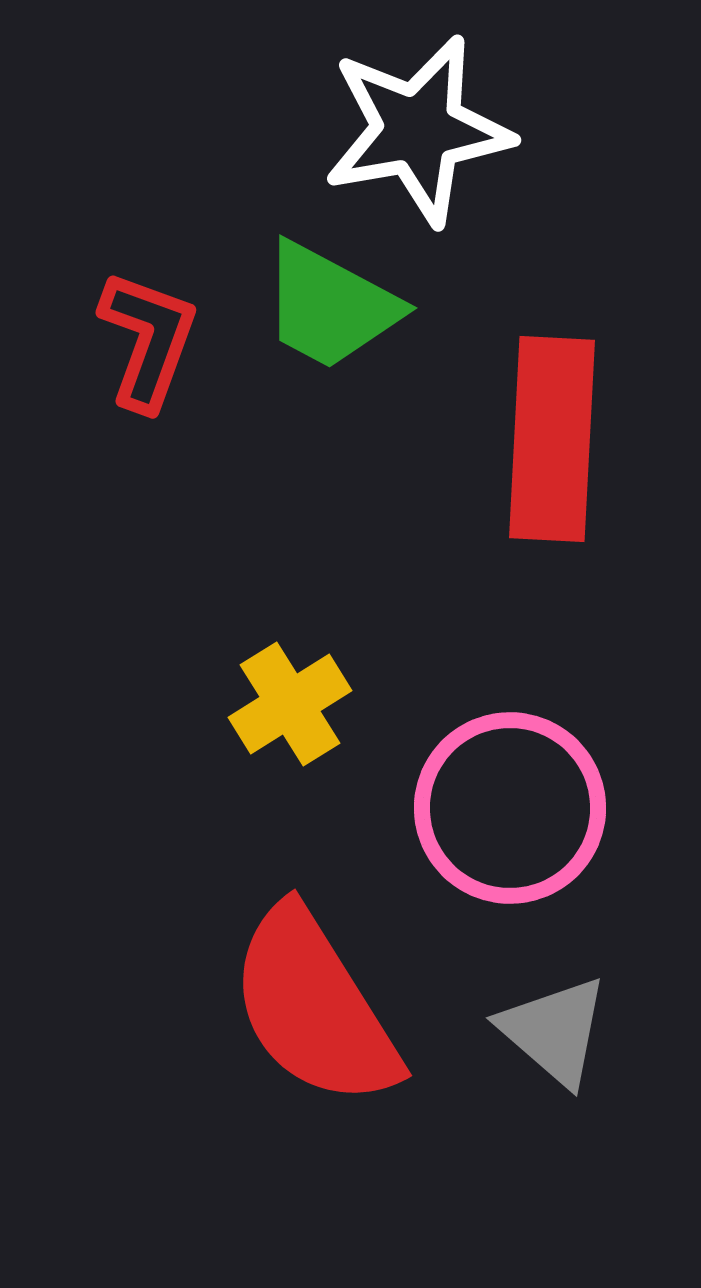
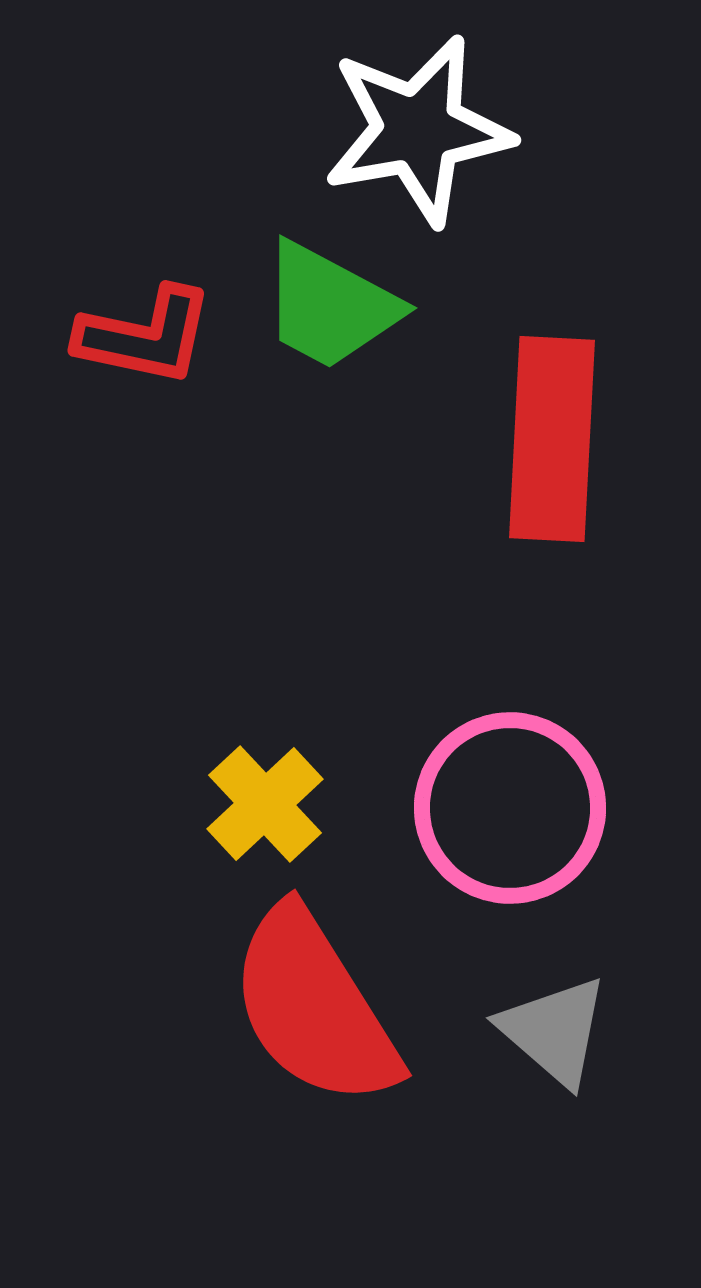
red L-shape: moved 3 px left, 4 px up; rotated 82 degrees clockwise
yellow cross: moved 25 px left, 100 px down; rotated 11 degrees counterclockwise
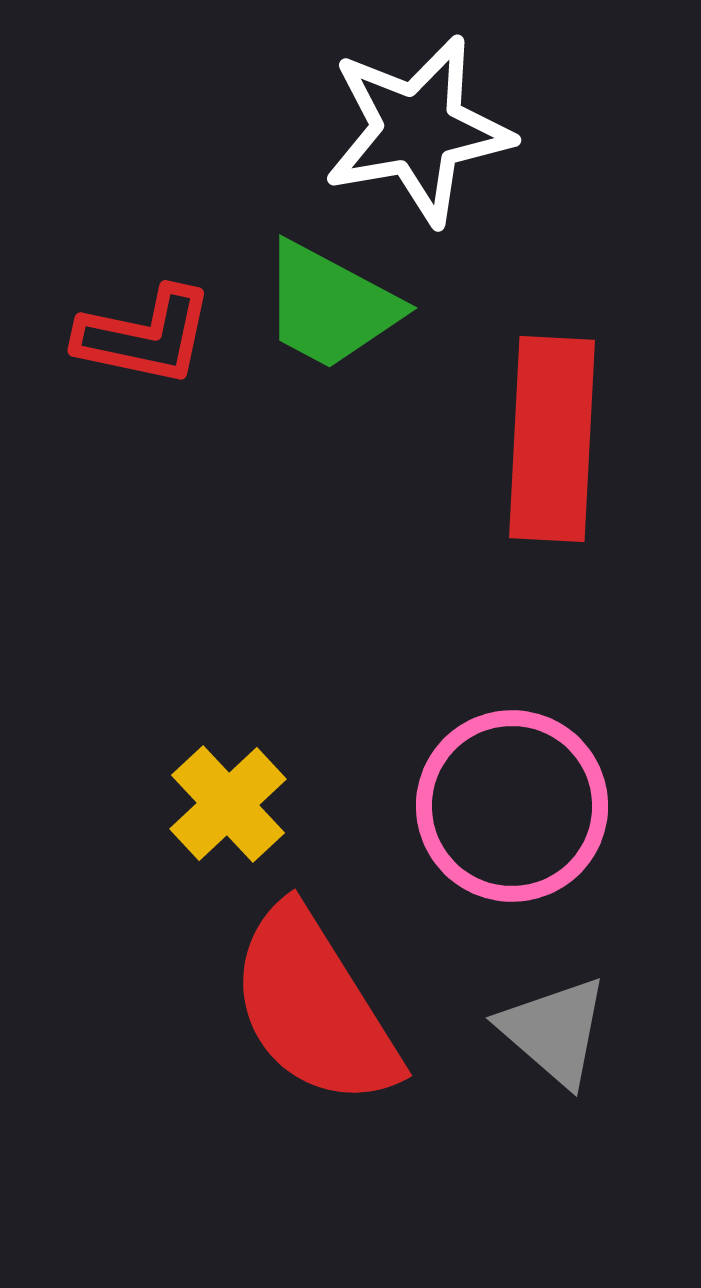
yellow cross: moved 37 px left
pink circle: moved 2 px right, 2 px up
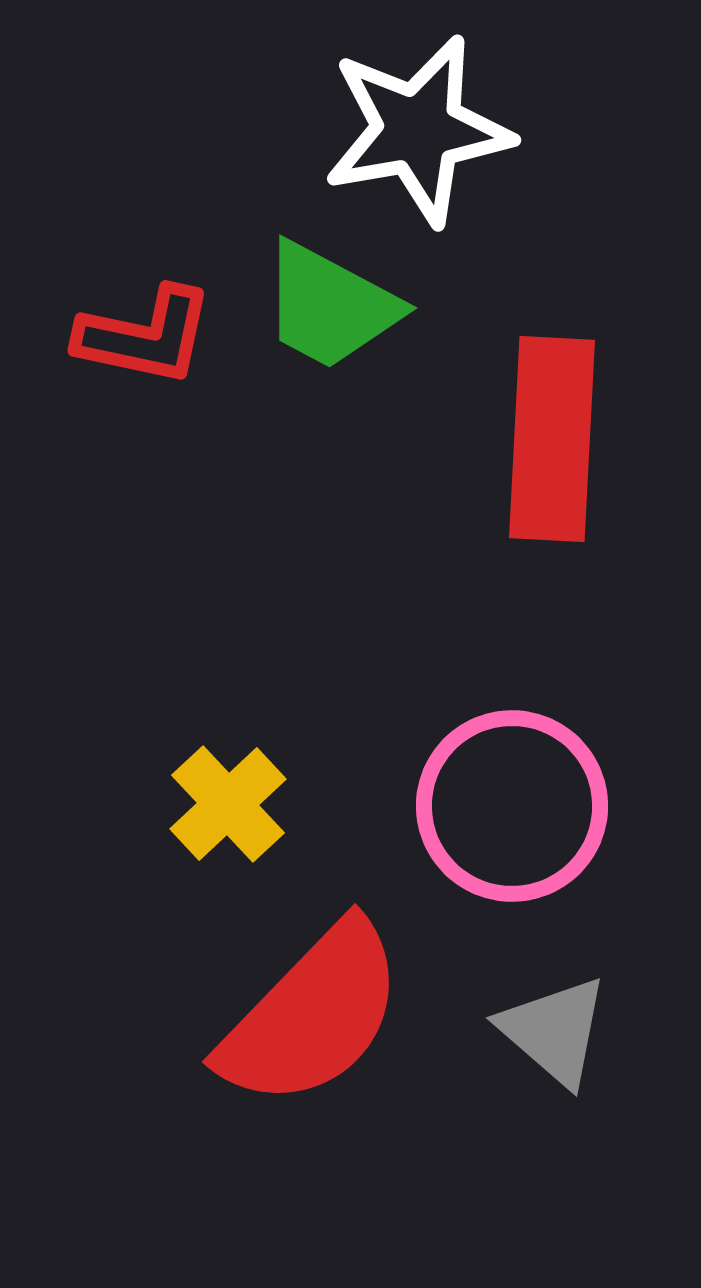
red semicircle: moved 2 px left, 8 px down; rotated 104 degrees counterclockwise
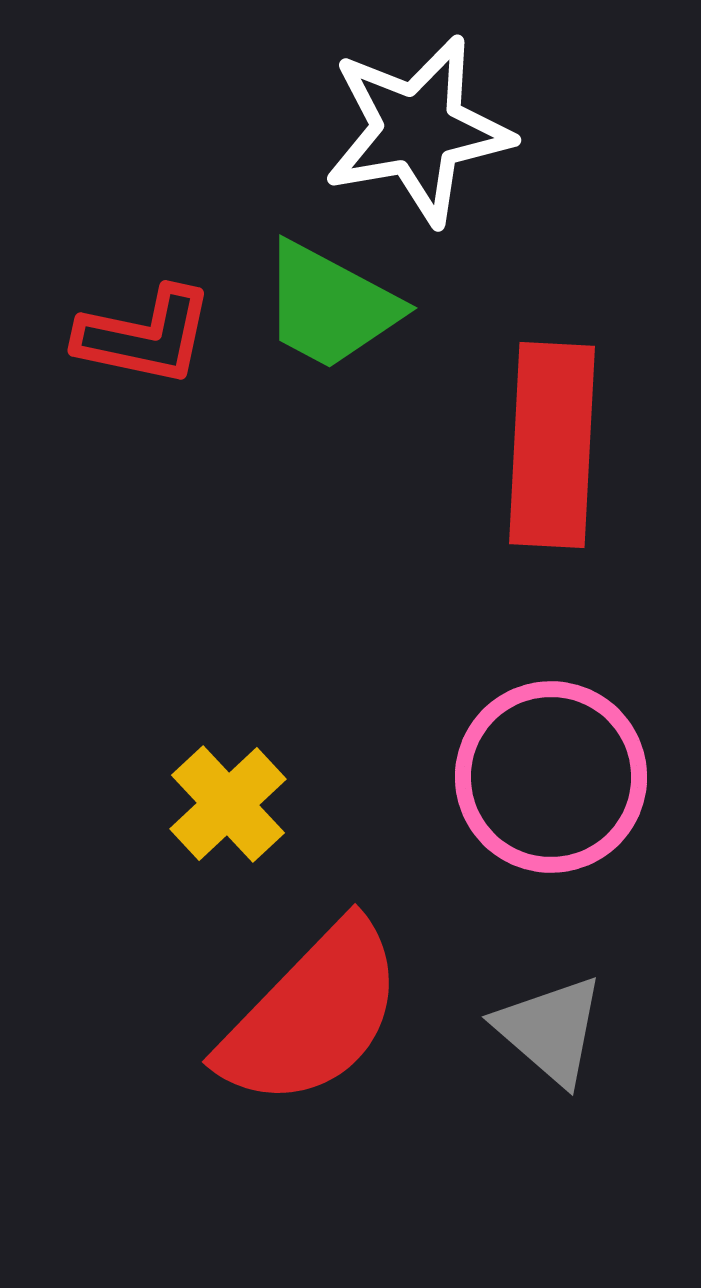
red rectangle: moved 6 px down
pink circle: moved 39 px right, 29 px up
gray triangle: moved 4 px left, 1 px up
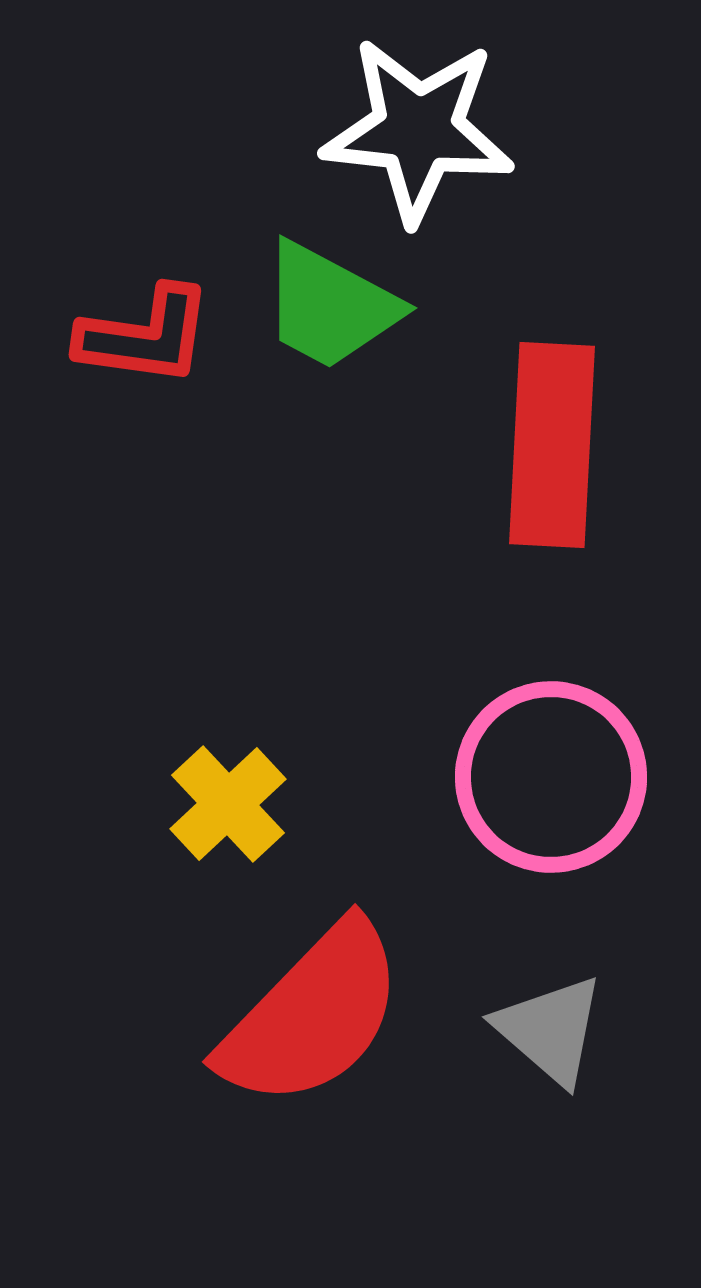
white star: rotated 16 degrees clockwise
red L-shape: rotated 4 degrees counterclockwise
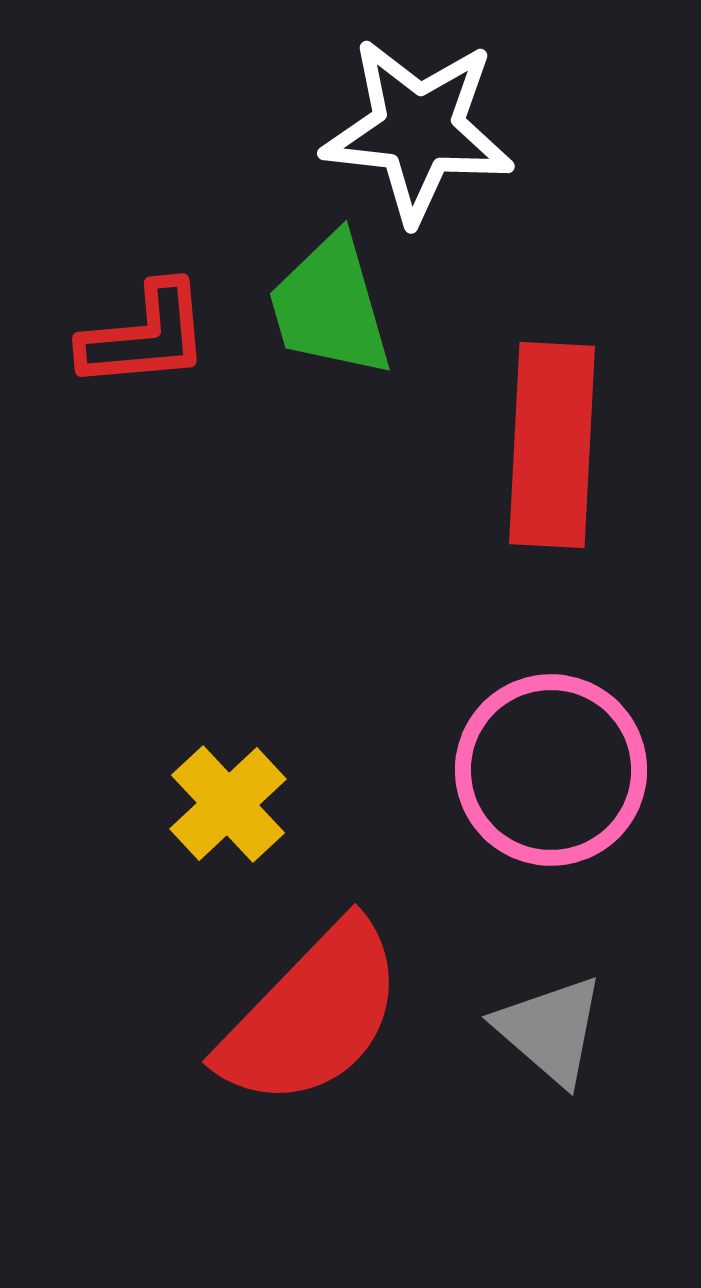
green trapezoid: rotated 46 degrees clockwise
red L-shape: rotated 13 degrees counterclockwise
pink circle: moved 7 px up
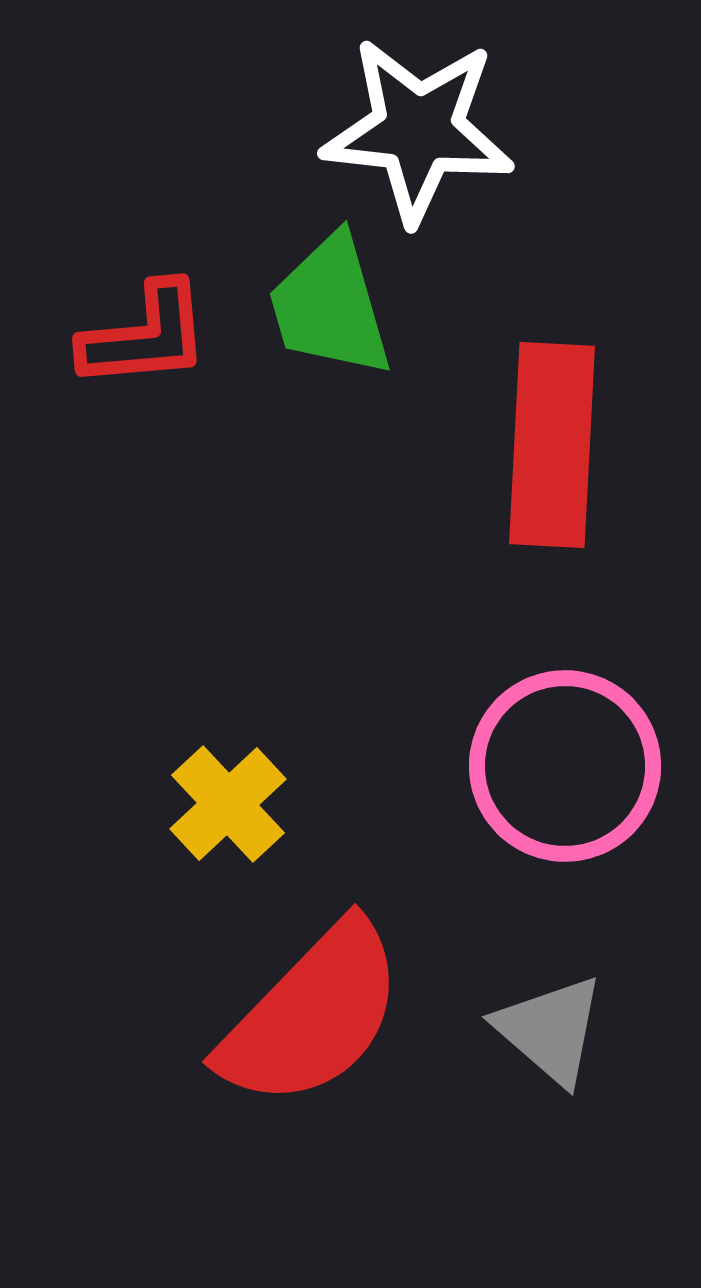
pink circle: moved 14 px right, 4 px up
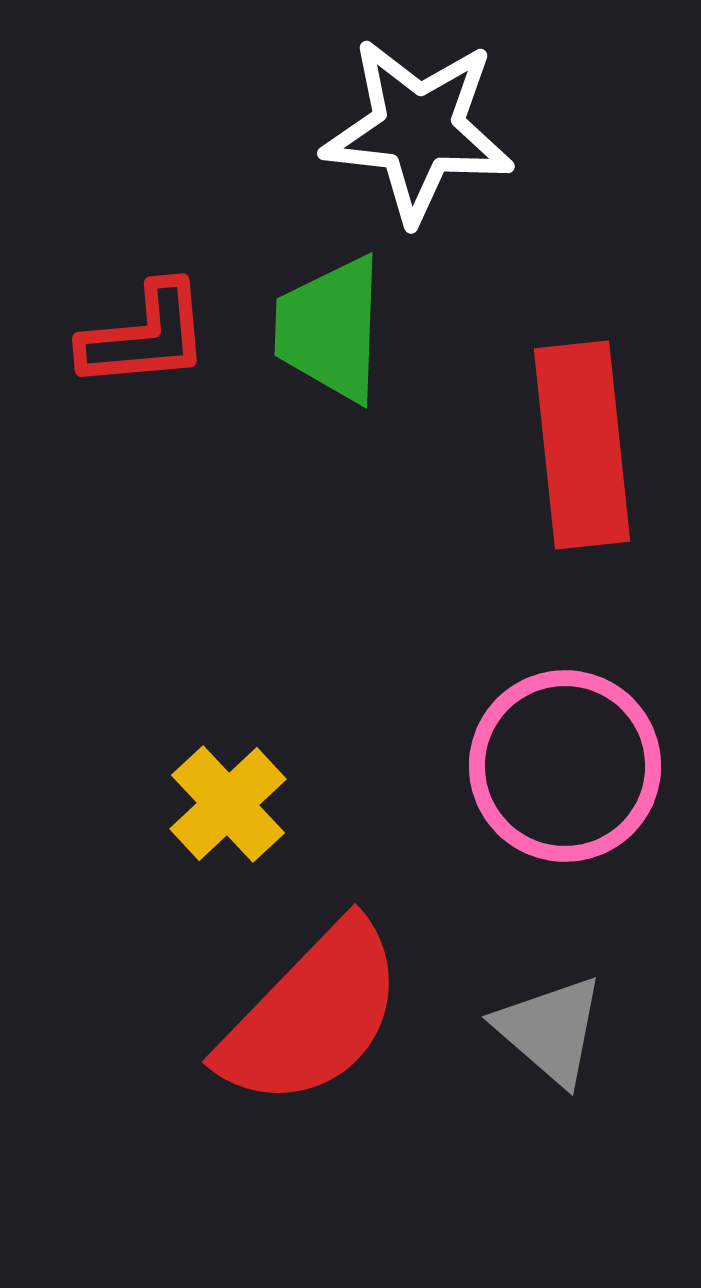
green trapezoid: moved 23 px down; rotated 18 degrees clockwise
red rectangle: moved 30 px right; rotated 9 degrees counterclockwise
